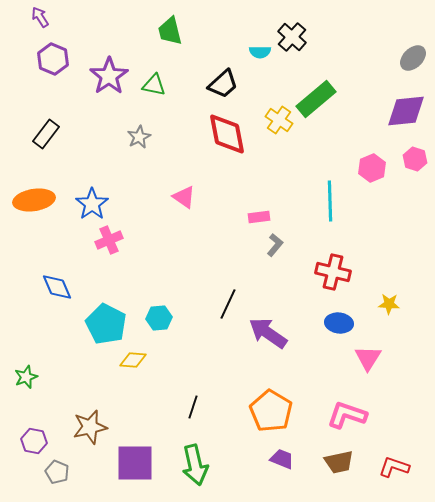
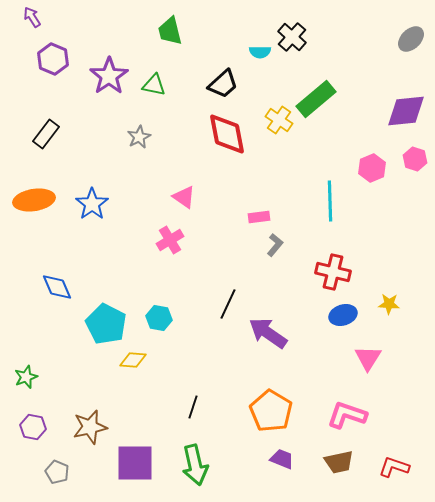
purple arrow at (40, 17): moved 8 px left
gray ellipse at (413, 58): moved 2 px left, 19 px up
pink cross at (109, 240): moved 61 px right; rotated 8 degrees counterclockwise
cyan hexagon at (159, 318): rotated 15 degrees clockwise
blue ellipse at (339, 323): moved 4 px right, 8 px up; rotated 24 degrees counterclockwise
purple hexagon at (34, 441): moved 1 px left, 14 px up
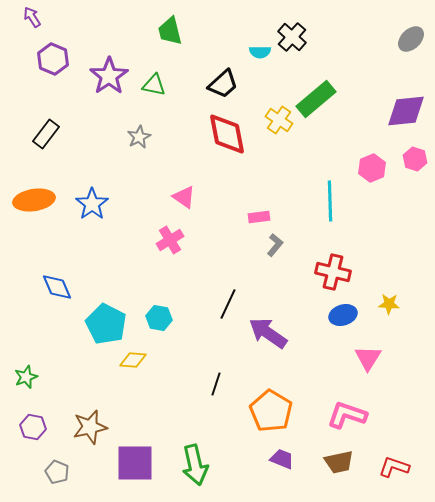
black line at (193, 407): moved 23 px right, 23 px up
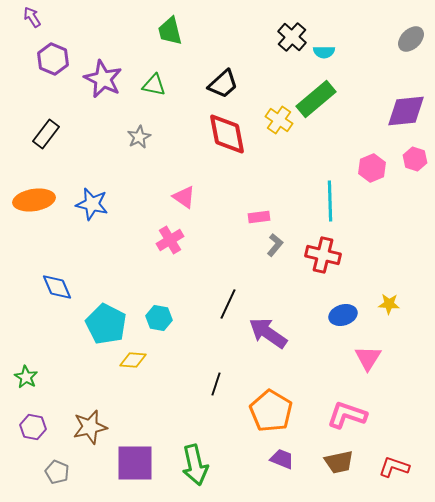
cyan semicircle at (260, 52): moved 64 px right
purple star at (109, 76): moved 6 px left, 3 px down; rotated 12 degrees counterclockwise
blue star at (92, 204): rotated 24 degrees counterclockwise
red cross at (333, 272): moved 10 px left, 17 px up
green star at (26, 377): rotated 20 degrees counterclockwise
